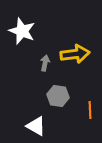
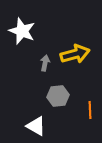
yellow arrow: rotated 8 degrees counterclockwise
gray hexagon: rotated 15 degrees counterclockwise
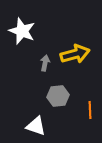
white triangle: rotated 10 degrees counterclockwise
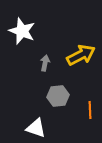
yellow arrow: moved 6 px right, 1 px down; rotated 12 degrees counterclockwise
white triangle: moved 2 px down
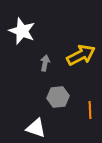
gray hexagon: moved 1 px down
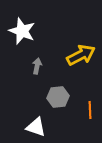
gray arrow: moved 8 px left, 3 px down
white triangle: moved 1 px up
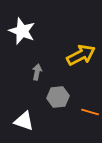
gray arrow: moved 6 px down
orange line: moved 2 px down; rotated 72 degrees counterclockwise
white triangle: moved 12 px left, 6 px up
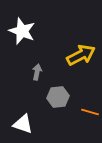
white triangle: moved 1 px left, 3 px down
